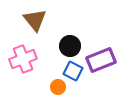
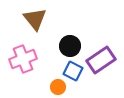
brown triangle: moved 1 px up
purple rectangle: rotated 12 degrees counterclockwise
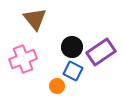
black circle: moved 2 px right, 1 px down
purple rectangle: moved 8 px up
orange circle: moved 1 px left, 1 px up
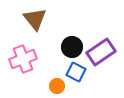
blue square: moved 3 px right, 1 px down
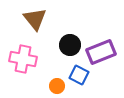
black circle: moved 2 px left, 2 px up
purple rectangle: rotated 12 degrees clockwise
pink cross: rotated 32 degrees clockwise
blue square: moved 3 px right, 3 px down
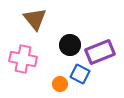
purple rectangle: moved 1 px left
blue square: moved 1 px right, 1 px up
orange circle: moved 3 px right, 2 px up
